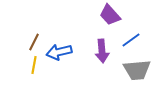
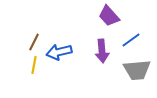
purple trapezoid: moved 1 px left, 1 px down
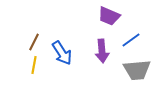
purple trapezoid: rotated 25 degrees counterclockwise
blue arrow: moved 3 px right, 1 px down; rotated 110 degrees counterclockwise
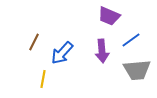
blue arrow: rotated 75 degrees clockwise
yellow line: moved 9 px right, 14 px down
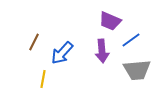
purple trapezoid: moved 1 px right, 5 px down
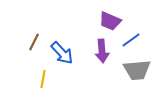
blue arrow: rotated 85 degrees counterclockwise
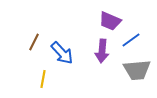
purple arrow: rotated 10 degrees clockwise
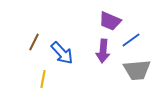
purple arrow: moved 1 px right
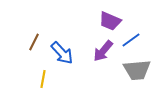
purple arrow: rotated 35 degrees clockwise
